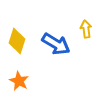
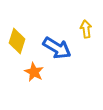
blue arrow: moved 1 px right, 4 px down
orange star: moved 15 px right, 9 px up
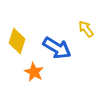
yellow arrow: rotated 30 degrees counterclockwise
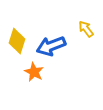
blue arrow: moved 6 px left, 2 px up; rotated 128 degrees clockwise
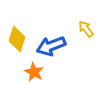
yellow diamond: moved 2 px up
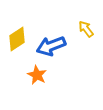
yellow diamond: rotated 40 degrees clockwise
orange star: moved 3 px right, 3 px down
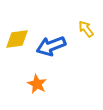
yellow diamond: rotated 25 degrees clockwise
orange star: moved 9 px down
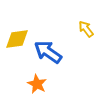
blue arrow: moved 3 px left, 6 px down; rotated 56 degrees clockwise
